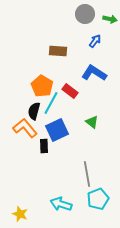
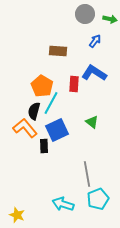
red rectangle: moved 4 px right, 7 px up; rotated 56 degrees clockwise
cyan arrow: moved 2 px right
yellow star: moved 3 px left, 1 px down
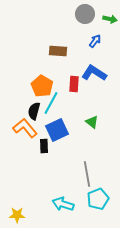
yellow star: rotated 21 degrees counterclockwise
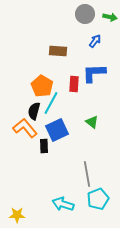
green arrow: moved 2 px up
blue L-shape: rotated 35 degrees counterclockwise
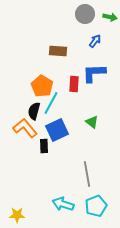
cyan pentagon: moved 2 px left, 7 px down
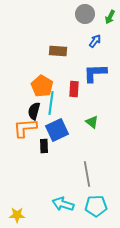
green arrow: rotated 104 degrees clockwise
blue L-shape: moved 1 px right
red rectangle: moved 5 px down
cyan line: rotated 20 degrees counterclockwise
orange L-shape: rotated 55 degrees counterclockwise
cyan pentagon: rotated 20 degrees clockwise
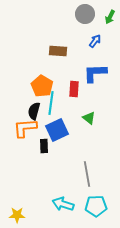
green triangle: moved 3 px left, 4 px up
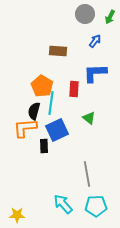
cyan arrow: rotated 30 degrees clockwise
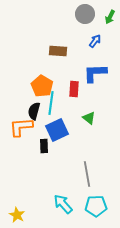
orange L-shape: moved 4 px left, 1 px up
yellow star: rotated 28 degrees clockwise
